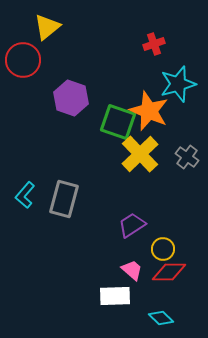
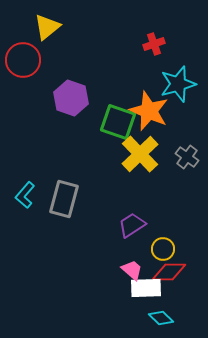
white rectangle: moved 31 px right, 8 px up
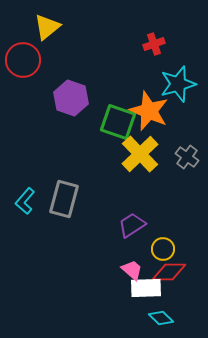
cyan L-shape: moved 6 px down
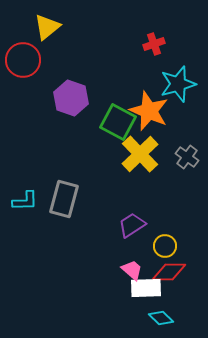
green square: rotated 9 degrees clockwise
cyan L-shape: rotated 132 degrees counterclockwise
yellow circle: moved 2 px right, 3 px up
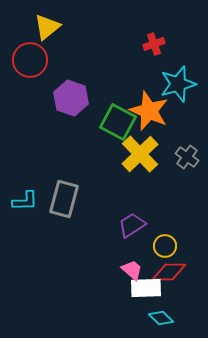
red circle: moved 7 px right
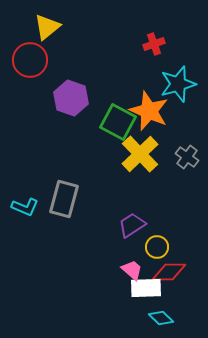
cyan L-shape: moved 6 px down; rotated 24 degrees clockwise
yellow circle: moved 8 px left, 1 px down
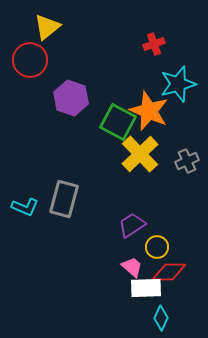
gray cross: moved 4 px down; rotated 30 degrees clockwise
pink trapezoid: moved 3 px up
cyan diamond: rotated 70 degrees clockwise
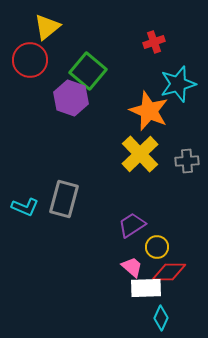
red cross: moved 2 px up
green square: moved 30 px left, 51 px up; rotated 12 degrees clockwise
gray cross: rotated 20 degrees clockwise
